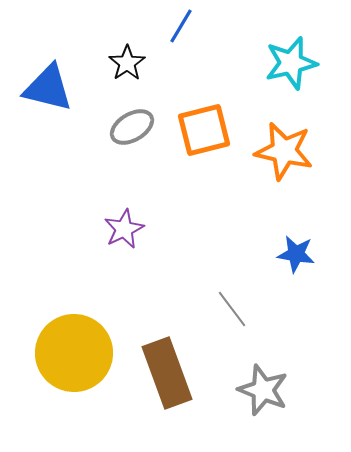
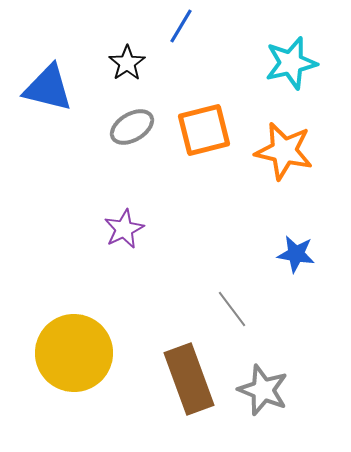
brown rectangle: moved 22 px right, 6 px down
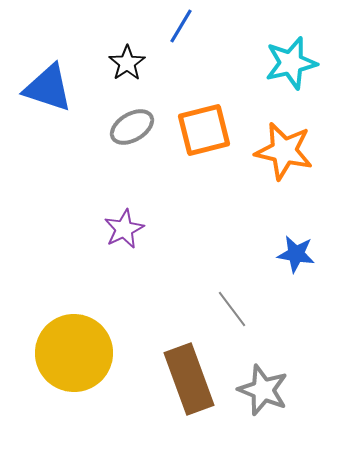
blue triangle: rotated 4 degrees clockwise
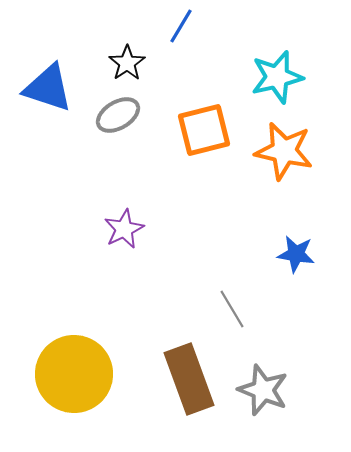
cyan star: moved 14 px left, 14 px down
gray ellipse: moved 14 px left, 12 px up
gray line: rotated 6 degrees clockwise
yellow circle: moved 21 px down
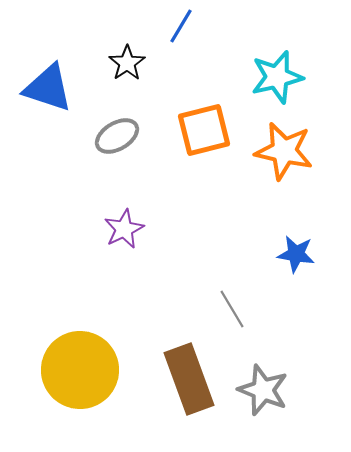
gray ellipse: moved 1 px left, 21 px down
yellow circle: moved 6 px right, 4 px up
